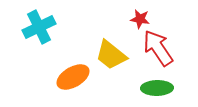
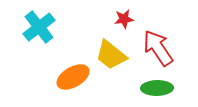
red star: moved 16 px left; rotated 18 degrees counterclockwise
cyan cross: rotated 12 degrees counterclockwise
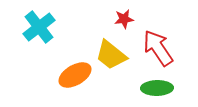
orange ellipse: moved 2 px right, 2 px up
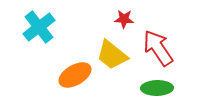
red star: rotated 12 degrees clockwise
yellow trapezoid: moved 1 px right
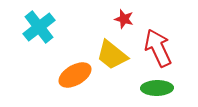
red star: rotated 12 degrees clockwise
red arrow: rotated 9 degrees clockwise
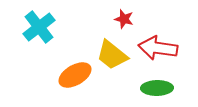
red arrow: rotated 57 degrees counterclockwise
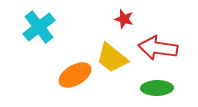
yellow trapezoid: moved 3 px down
